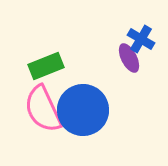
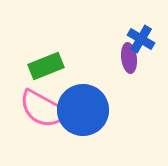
purple ellipse: rotated 20 degrees clockwise
pink semicircle: rotated 36 degrees counterclockwise
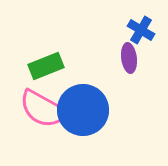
blue cross: moved 9 px up
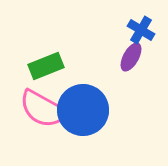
purple ellipse: moved 2 px right, 1 px up; rotated 36 degrees clockwise
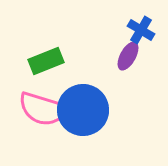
purple ellipse: moved 3 px left, 1 px up
green rectangle: moved 5 px up
pink semicircle: rotated 12 degrees counterclockwise
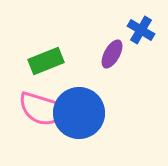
purple ellipse: moved 16 px left, 2 px up
blue circle: moved 4 px left, 3 px down
